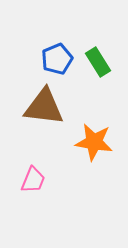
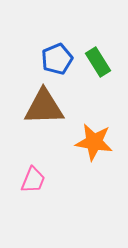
brown triangle: rotated 9 degrees counterclockwise
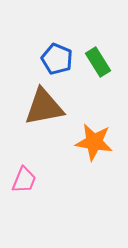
blue pentagon: rotated 28 degrees counterclockwise
brown triangle: rotated 9 degrees counterclockwise
pink trapezoid: moved 9 px left
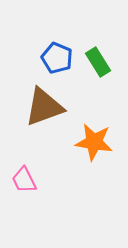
blue pentagon: moved 1 px up
brown triangle: rotated 9 degrees counterclockwise
pink trapezoid: rotated 132 degrees clockwise
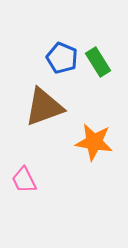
blue pentagon: moved 5 px right
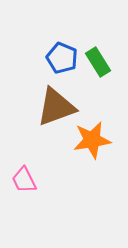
brown triangle: moved 12 px right
orange star: moved 2 px left, 2 px up; rotated 18 degrees counterclockwise
